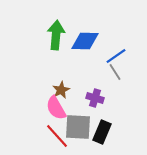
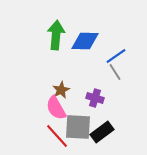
black rectangle: rotated 30 degrees clockwise
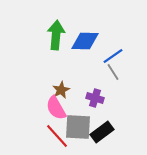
blue line: moved 3 px left
gray line: moved 2 px left
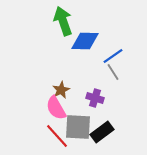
green arrow: moved 7 px right, 14 px up; rotated 24 degrees counterclockwise
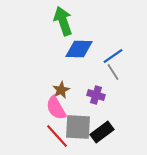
blue diamond: moved 6 px left, 8 px down
purple cross: moved 1 px right, 3 px up
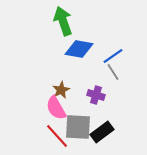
blue diamond: rotated 8 degrees clockwise
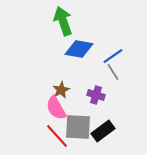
black rectangle: moved 1 px right, 1 px up
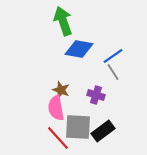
brown star: rotated 24 degrees counterclockwise
pink semicircle: rotated 20 degrees clockwise
red line: moved 1 px right, 2 px down
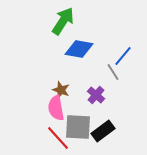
green arrow: rotated 52 degrees clockwise
blue line: moved 10 px right; rotated 15 degrees counterclockwise
purple cross: rotated 24 degrees clockwise
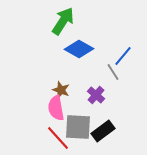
blue diamond: rotated 20 degrees clockwise
